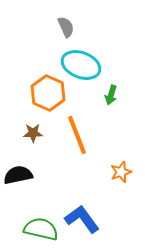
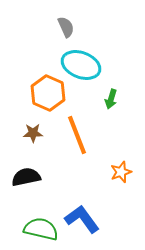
green arrow: moved 4 px down
black semicircle: moved 8 px right, 2 px down
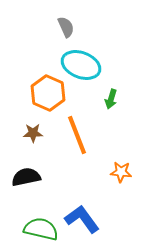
orange star: rotated 25 degrees clockwise
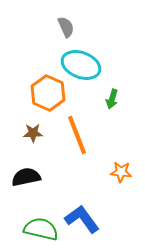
green arrow: moved 1 px right
